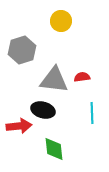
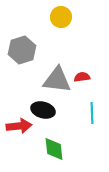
yellow circle: moved 4 px up
gray triangle: moved 3 px right
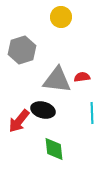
red arrow: moved 5 px up; rotated 135 degrees clockwise
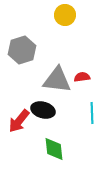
yellow circle: moved 4 px right, 2 px up
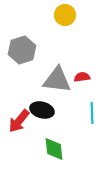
black ellipse: moved 1 px left
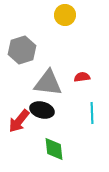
gray triangle: moved 9 px left, 3 px down
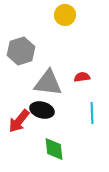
gray hexagon: moved 1 px left, 1 px down
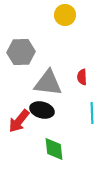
gray hexagon: moved 1 px down; rotated 16 degrees clockwise
red semicircle: rotated 84 degrees counterclockwise
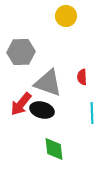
yellow circle: moved 1 px right, 1 px down
gray triangle: rotated 12 degrees clockwise
red arrow: moved 2 px right, 17 px up
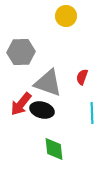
red semicircle: rotated 21 degrees clockwise
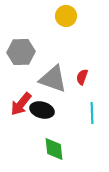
gray triangle: moved 5 px right, 4 px up
